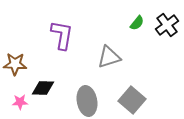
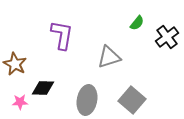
black cross: moved 12 px down
brown star: rotated 25 degrees clockwise
gray ellipse: moved 1 px up; rotated 20 degrees clockwise
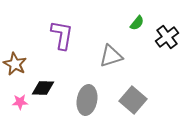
gray triangle: moved 2 px right, 1 px up
gray square: moved 1 px right
